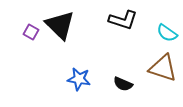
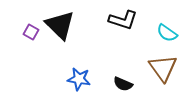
brown triangle: rotated 36 degrees clockwise
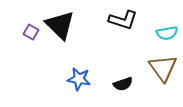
cyan semicircle: rotated 45 degrees counterclockwise
black semicircle: rotated 42 degrees counterclockwise
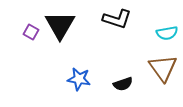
black L-shape: moved 6 px left, 1 px up
black triangle: rotated 16 degrees clockwise
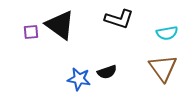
black L-shape: moved 2 px right
black triangle: rotated 24 degrees counterclockwise
purple square: rotated 35 degrees counterclockwise
black semicircle: moved 16 px left, 12 px up
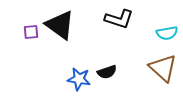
brown triangle: rotated 12 degrees counterclockwise
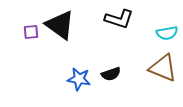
brown triangle: rotated 20 degrees counterclockwise
black semicircle: moved 4 px right, 2 px down
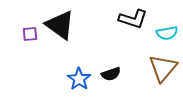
black L-shape: moved 14 px right
purple square: moved 1 px left, 2 px down
brown triangle: rotated 48 degrees clockwise
blue star: rotated 25 degrees clockwise
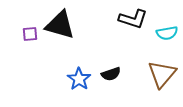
black triangle: rotated 20 degrees counterclockwise
brown triangle: moved 1 px left, 6 px down
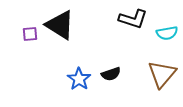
black triangle: rotated 16 degrees clockwise
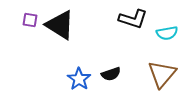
purple square: moved 14 px up; rotated 14 degrees clockwise
